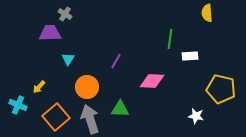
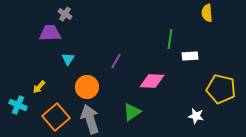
green triangle: moved 12 px right, 3 px down; rotated 36 degrees counterclockwise
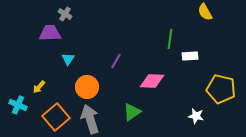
yellow semicircle: moved 2 px left, 1 px up; rotated 24 degrees counterclockwise
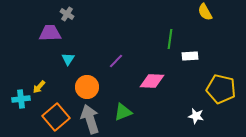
gray cross: moved 2 px right
purple line: rotated 14 degrees clockwise
cyan cross: moved 3 px right, 6 px up; rotated 30 degrees counterclockwise
green triangle: moved 9 px left; rotated 12 degrees clockwise
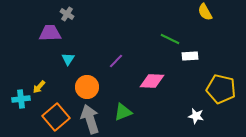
green line: rotated 72 degrees counterclockwise
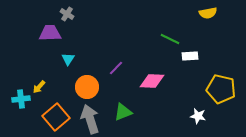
yellow semicircle: moved 3 px right, 1 px down; rotated 72 degrees counterclockwise
purple line: moved 7 px down
white star: moved 2 px right
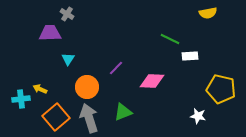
yellow arrow: moved 1 px right, 2 px down; rotated 72 degrees clockwise
gray arrow: moved 1 px left, 1 px up
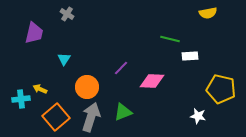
purple trapezoid: moved 16 px left; rotated 105 degrees clockwise
green line: rotated 12 degrees counterclockwise
cyan triangle: moved 4 px left
purple line: moved 5 px right
gray arrow: moved 2 px right, 1 px up; rotated 36 degrees clockwise
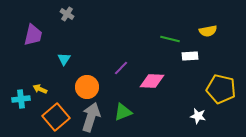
yellow semicircle: moved 18 px down
purple trapezoid: moved 1 px left, 2 px down
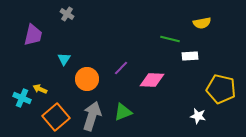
yellow semicircle: moved 6 px left, 8 px up
pink diamond: moved 1 px up
orange circle: moved 8 px up
cyan cross: moved 1 px right, 1 px up; rotated 30 degrees clockwise
gray arrow: moved 1 px right, 1 px up
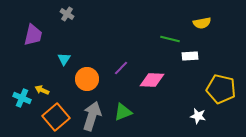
yellow arrow: moved 2 px right, 1 px down
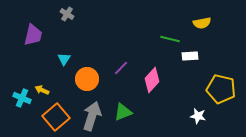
pink diamond: rotated 50 degrees counterclockwise
